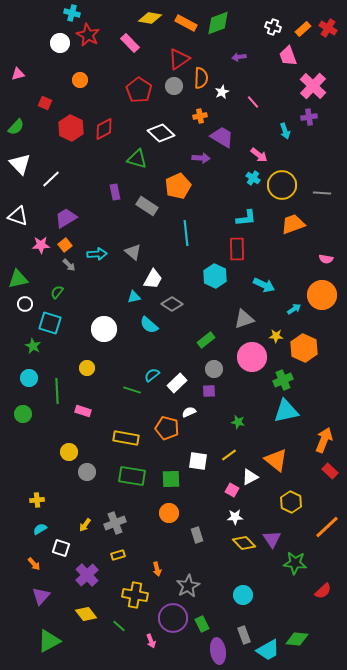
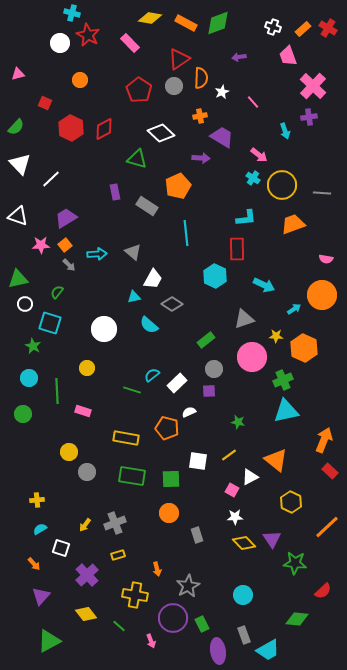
green diamond at (297, 639): moved 20 px up
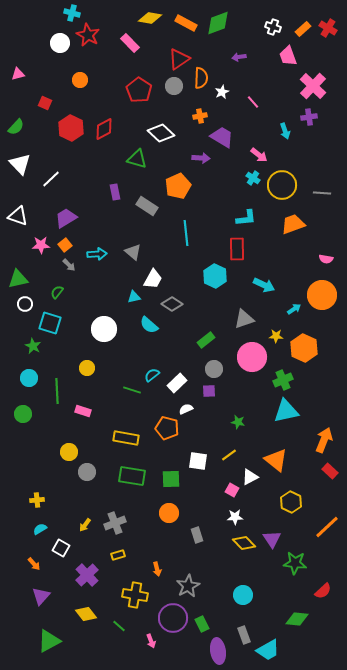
white semicircle at (189, 412): moved 3 px left, 3 px up
white square at (61, 548): rotated 12 degrees clockwise
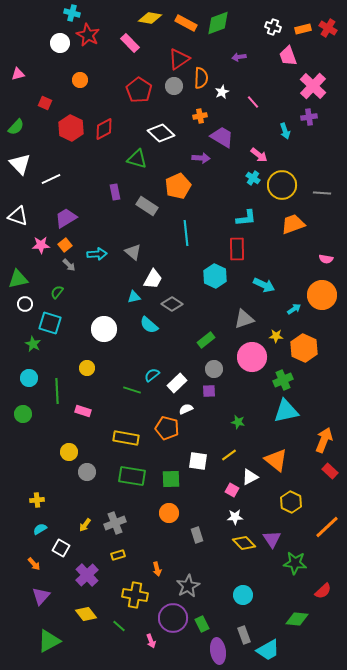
orange rectangle at (303, 29): rotated 28 degrees clockwise
white line at (51, 179): rotated 18 degrees clockwise
green star at (33, 346): moved 2 px up
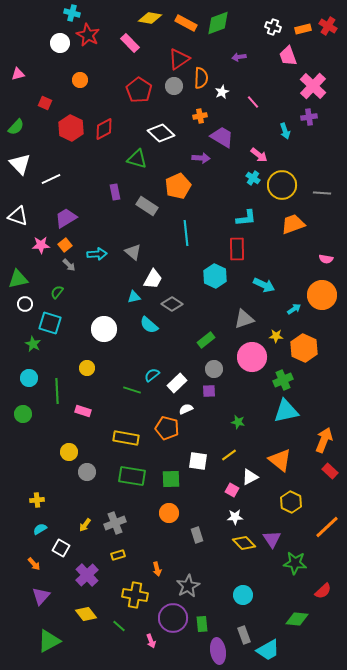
red cross at (328, 28): moved 2 px up
orange triangle at (276, 460): moved 4 px right
green rectangle at (202, 624): rotated 21 degrees clockwise
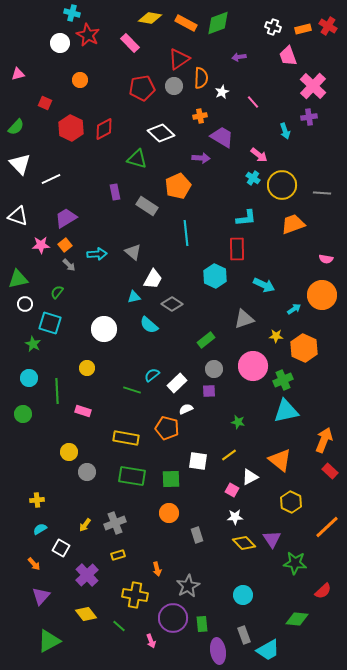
red pentagon at (139, 90): moved 3 px right, 2 px up; rotated 30 degrees clockwise
pink circle at (252, 357): moved 1 px right, 9 px down
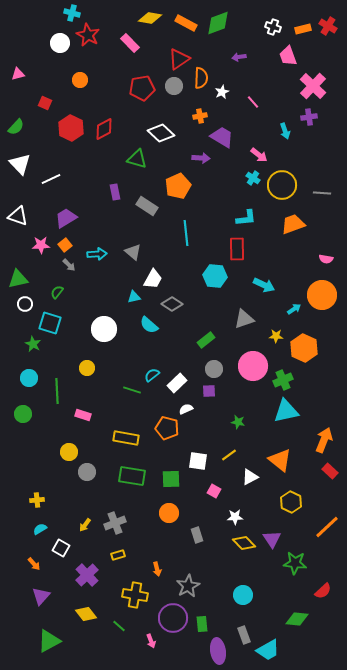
cyan hexagon at (215, 276): rotated 20 degrees counterclockwise
pink rectangle at (83, 411): moved 4 px down
pink square at (232, 490): moved 18 px left, 1 px down
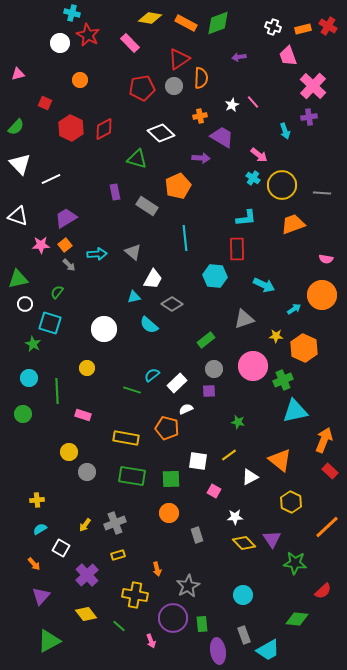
white star at (222, 92): moved 10 px right, 13 px down
cyan line at (186, 233): moved 1 px left, 5 px down
cyan triangle at (286, 411): moved 9 px right
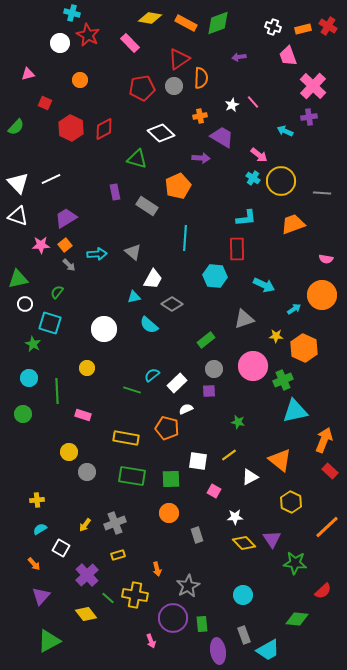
pink triangle at (18, 74): moved 10 px right
cyan arrow at (285, 131): rotated 133 degrees clockwise
white triangle at (20, 164): moved 2 px left, 19 px down
yellow circle at (282, 185): moved 1 px left, 4 px up
cyan line at (185, 238): rotated 10 degrees clockwise
green line at (119, 626): moved 11 px left, 28 px up
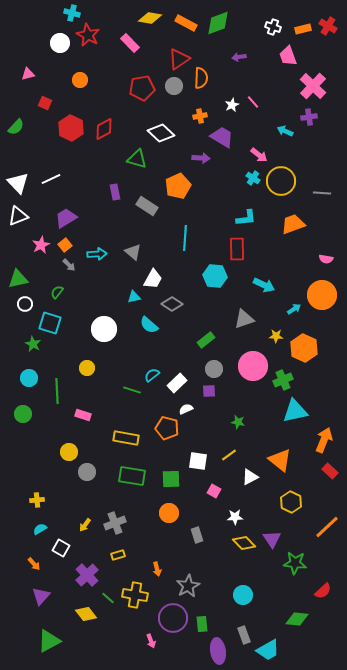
white triangle at (18, 216): rotated 40 degrees counterclockwise
pink star at (41, 245): rotated 24 degrees counterclockwise
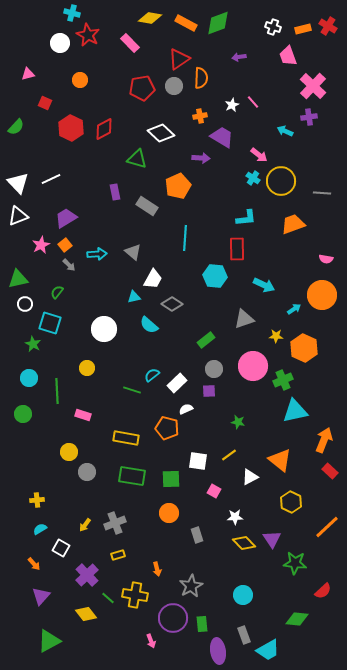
gray star at (188, 586): moved 3 px right
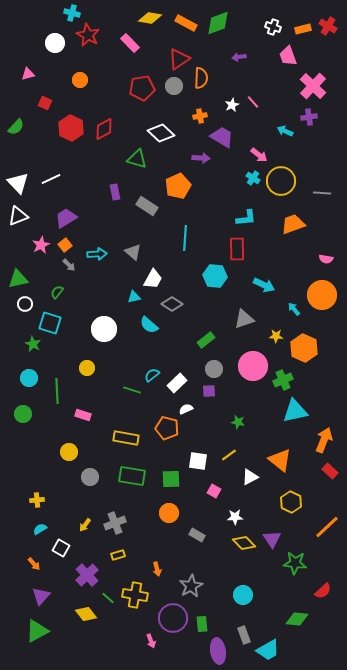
white circle at (60, 43): moved 5 px left
cyan arrow at (294, 309): rotated 96 degrees counterclockwise
gray circle at (87, 472): moved 3 px right, 5 px down
gray rectangle at (197, 535): rotated 42 degrees counterclockwise
green triangle at (49, 641): moved 12 px left, 10 px up
